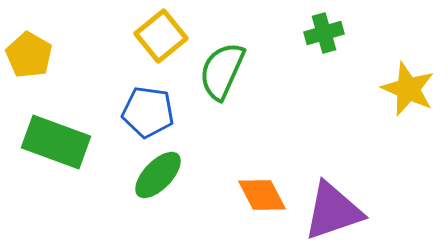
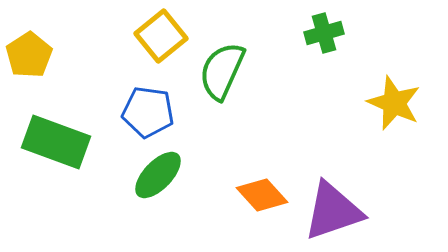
yellow pentagon: rotated 9 degrees clockwise
yellow star: moved 14 px left, 14 px down
orange diamond: rotated 15 degrees counterclockwise
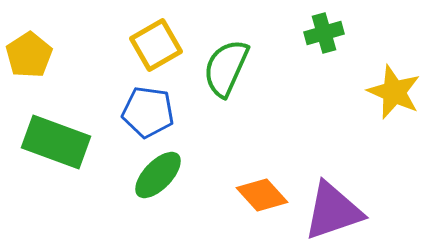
yellow square: moved 5 px left, 9 px down; rotated 9 degrees clockwise
green semicircle: moved 4 px right, 3 px up
yellow star: moved 11 px up
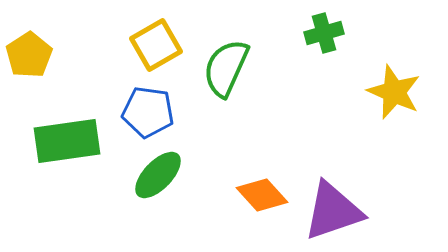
green rectangle: moved 11 px right, 1 px up; rotated 28 degrees counterclockwise
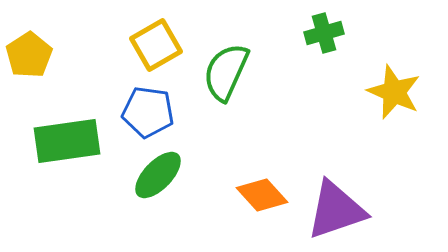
green semicircle: moved 4 px down
purple triangle: moved 3 px right, 1 px up
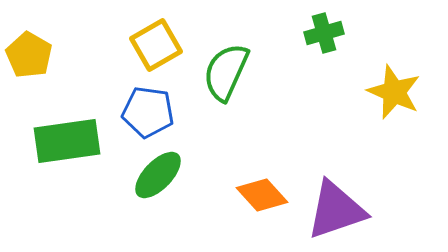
yellow pentagon: rotated 9 degrees counterclockwise
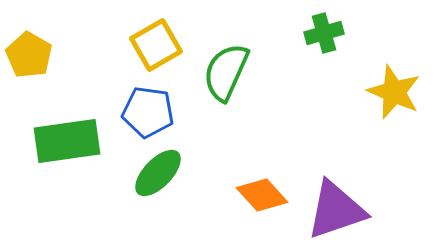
green ellipse: moved 2 px up
